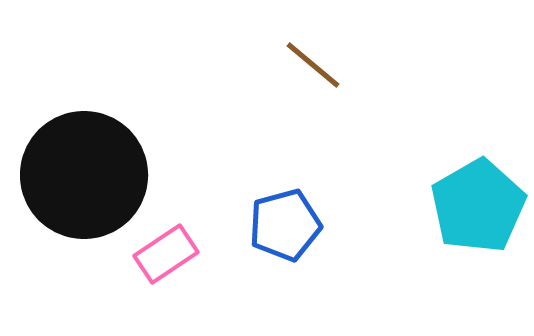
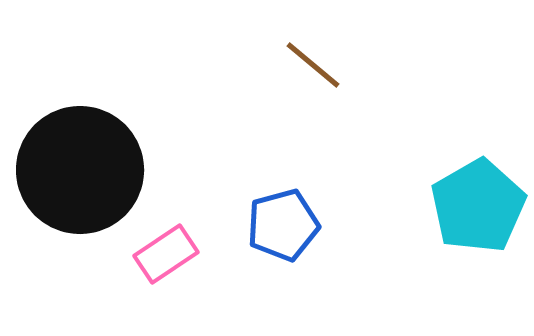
black circle: moved 4 px left, 5 px up
blue pentagon: moved 2 px left
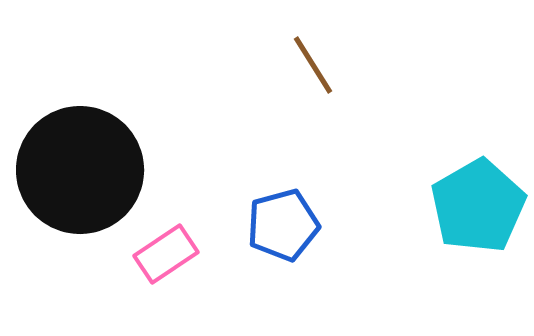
brown line: rotated 18 degrees clockwise
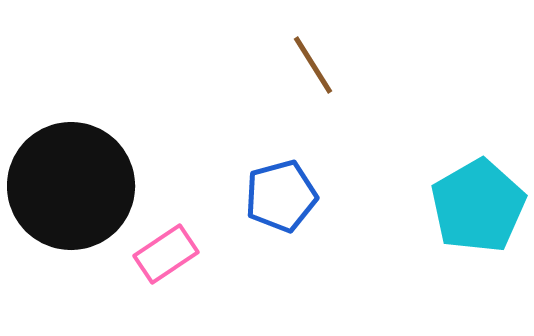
black circle: moved 9 px left, 16 px down
blue pentagon: moved 2 px left, 29 px up
